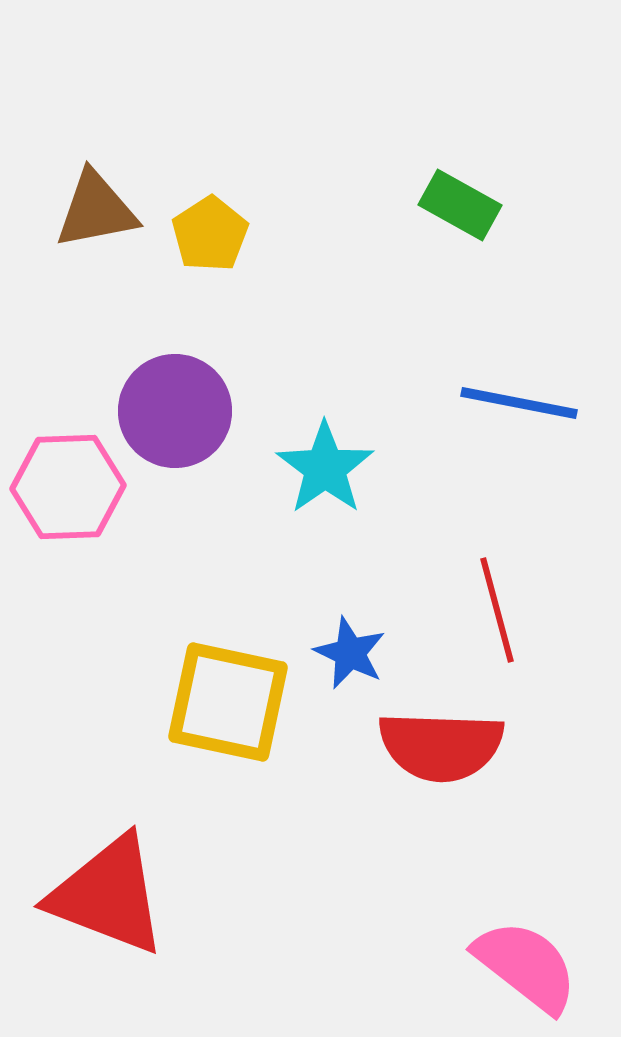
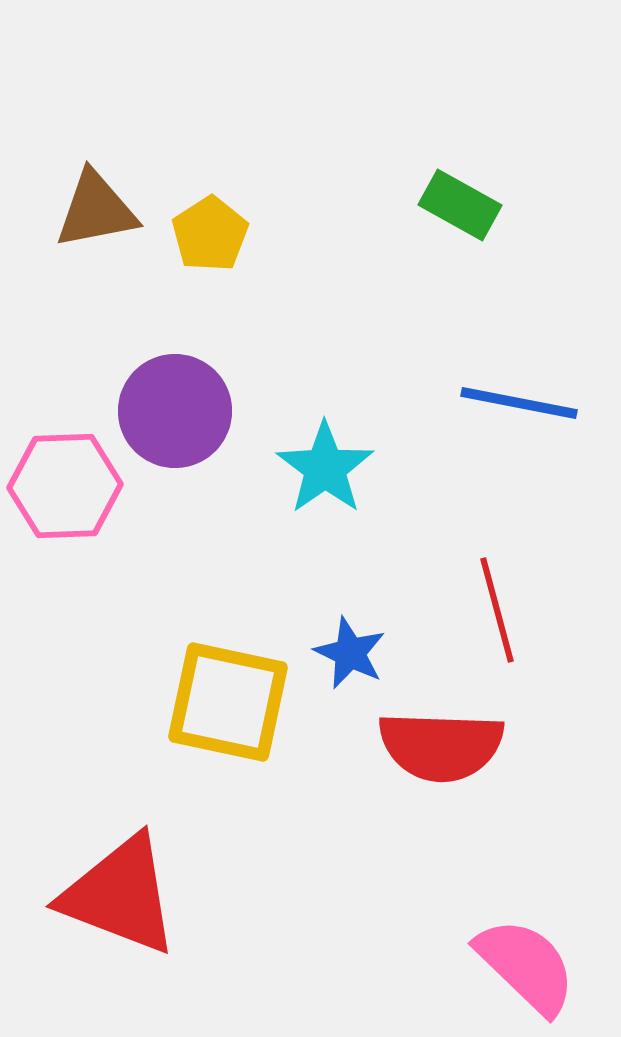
pink hexagon: moved 3 px left, 1 px up
red triangle: moved 12 px right
pink semicircle: rotated 6 degrees clockwise
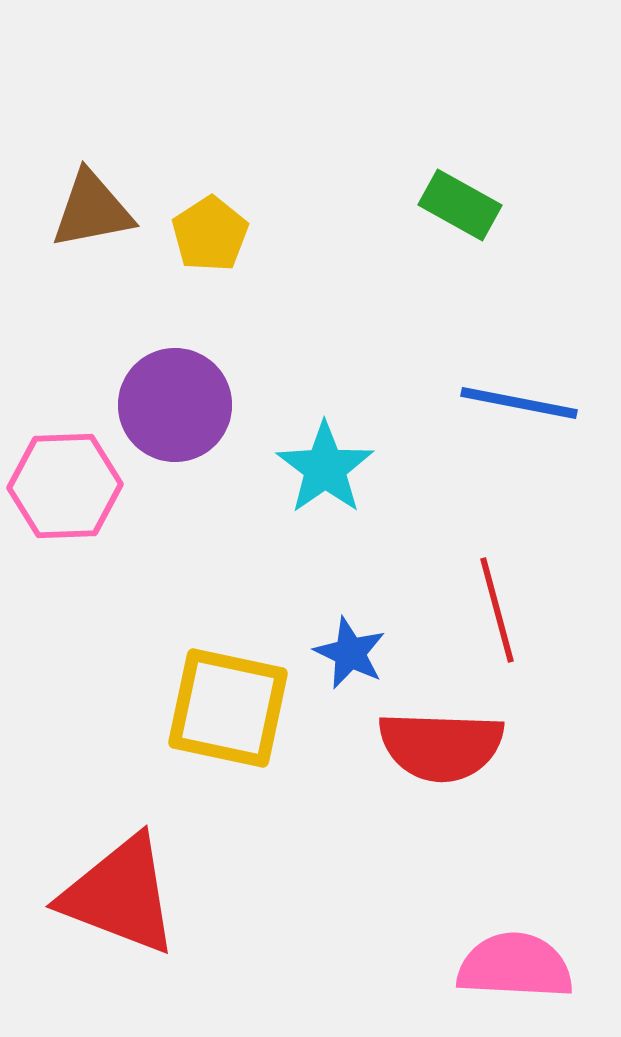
brown triangle: moved 4 px left
purple circle: moved 6 px up
yellow square: moved 6 px down
pink semicircle: moved 11 px left; rotated 41 degrees counterclockwise
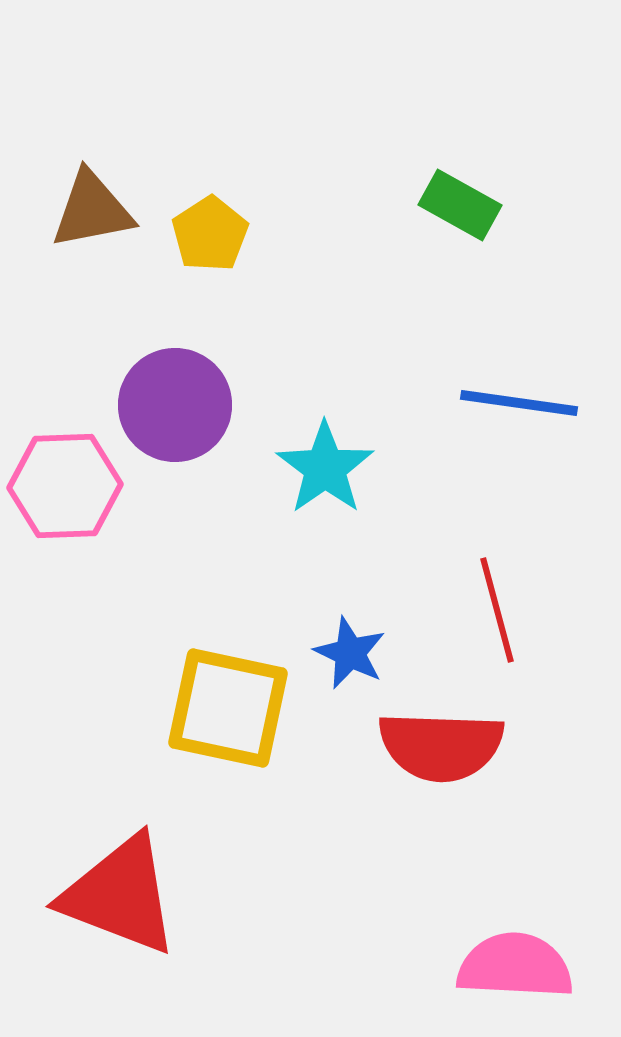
blue line: rotated 3 degrees counterclockwise
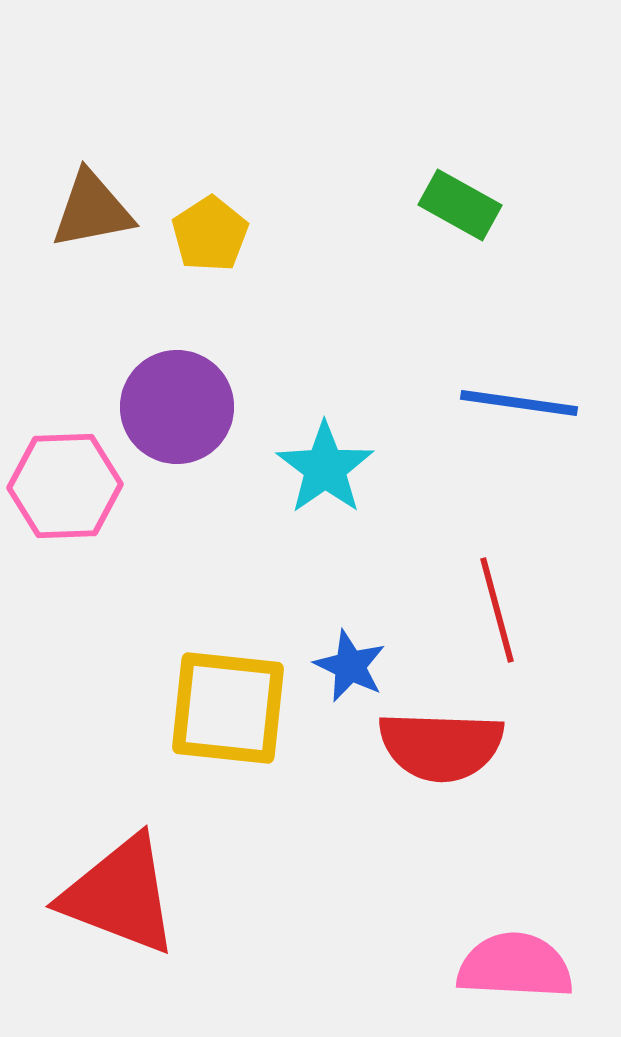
purple circle: moved 2 px right, 2 px down
blue star: moved 13 px down
yellow square: rotated 6 degrees counterclockwise
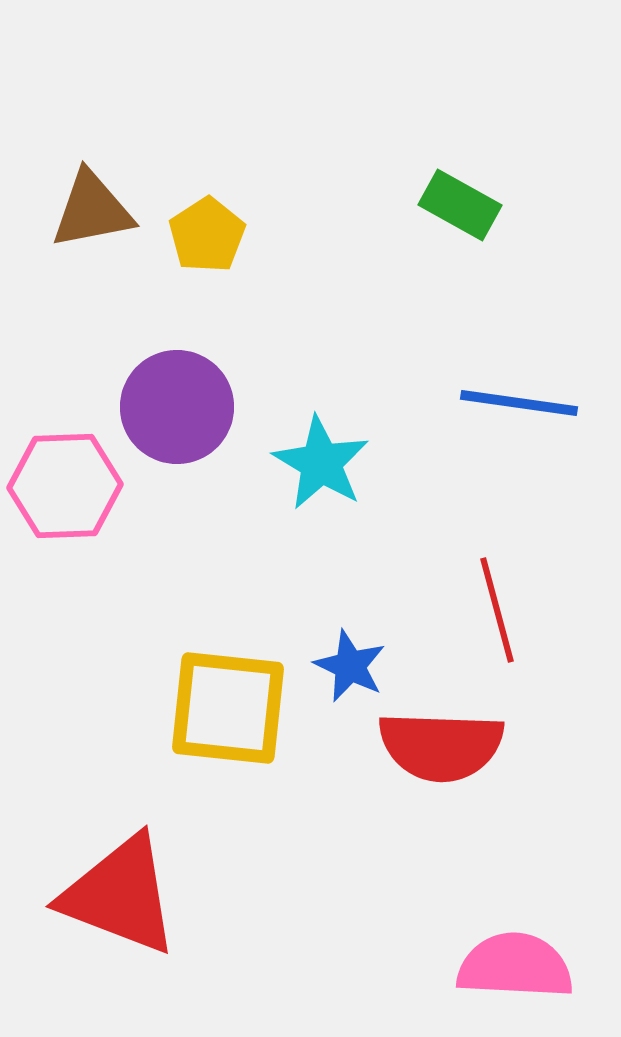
yellow pentagon: moved 3 px left, 1 px down
cyan star: moved 4 px left, 5 px up; rotated 6 degrees counterclockwise
